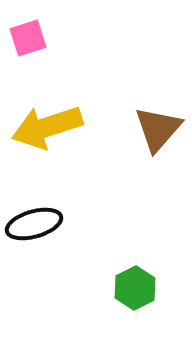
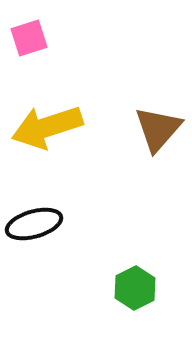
pink square: moved 1 px right
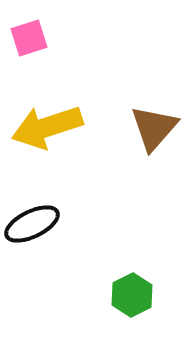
brown triangle: moved 4 px left, 1 px up
black ellipse: moved 2 px left; rotated 10 degrees counterclockwise
green hexagon: moved 3 px left, 7 px down
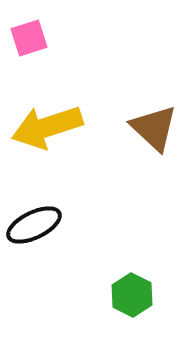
brown triangle: rotated 28 degrees counterclockwise
black ellipse: moved 2 px right, 1 px down
green hexagon: rotated 6 degrees counterclockwise
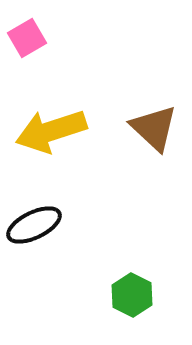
pink square: moved 2 px left; rotated 12 degrees counterclockwise
yellow arrow: moved 4 px right, 4 px down
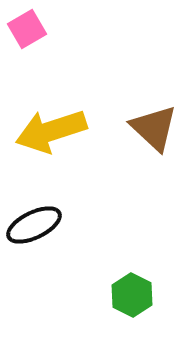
pink square: moved 9 px up
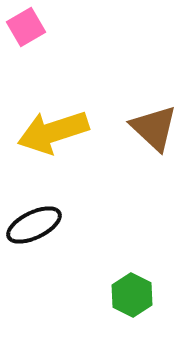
pink square: moved 1 px left, 2 px up
yellow arrow: moved 2 px right, 1 px down
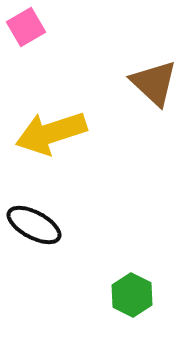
brown triangle: moved 45 px up
yellow arrow: moved 2 px left, 1 px down
black ellipse: rotated 54 degrees clockwise
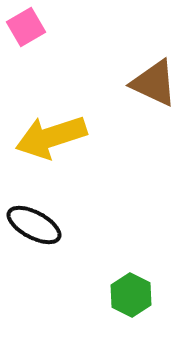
brown triangle: rotated 18 degrees counterclockwise
yellow arrow: moved 4 px down
green hexagon: moved 1 px left
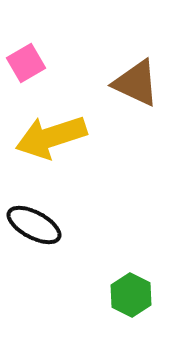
pink square: moved 36 px down
brown triangle: moved 18 px left
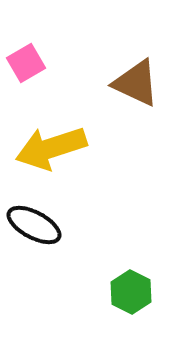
yellow arrow: moved 11 px down
green hexagon: moved 3 px up
